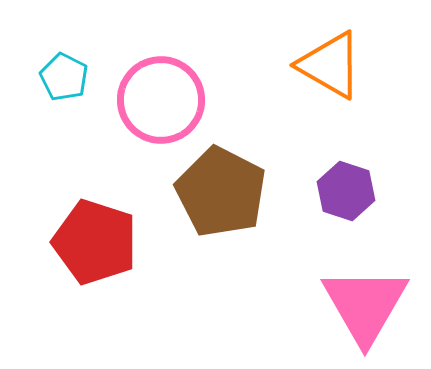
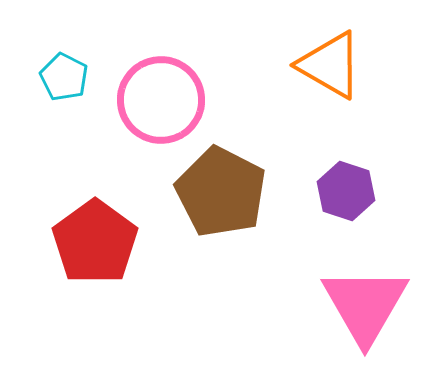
red pentagon: rotated 18 degrees clockwise
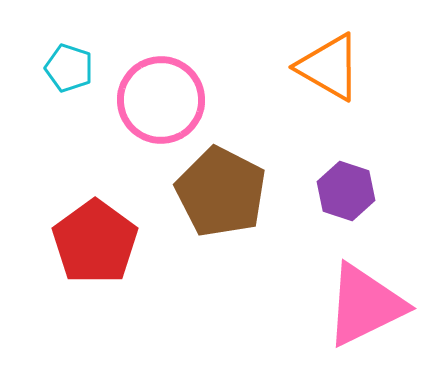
orange triangle: moved 1 px left, 2 px down
cyan pentagon: moved 5 px right, 9 px up; rotated 9 degrees counterclockwise
pink triangle: rotated 34 degrees clockwise
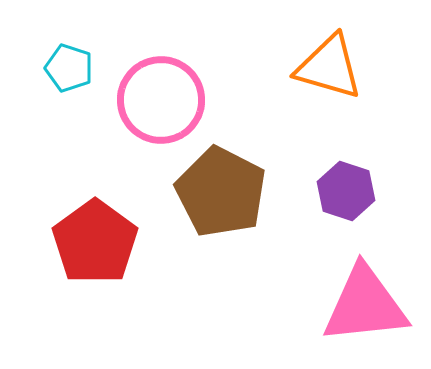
orange triangle: rotated 14 degrees counterclockwise
pink triangle: rotated 20 degrees clockwise
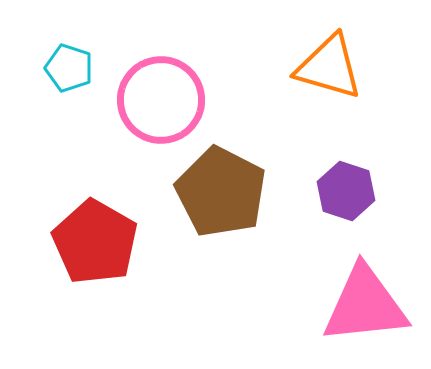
red pentagon: rotated 6 degrees counterclockwise
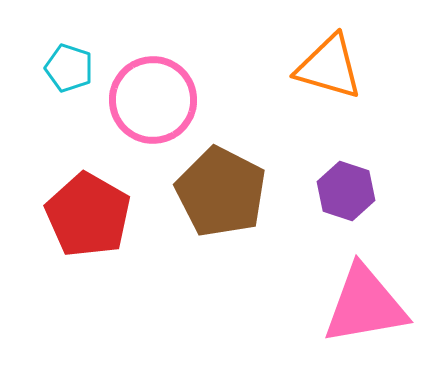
pink circle: moved 8 px left
red pentagon: moved 7 px left, 27 px up
pink triangle: rotated 4 degrees counterclockwise
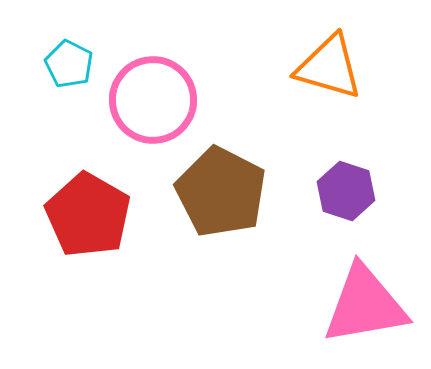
cyan pentagon: moved 4 px up; rotated 9 degrees clockwise
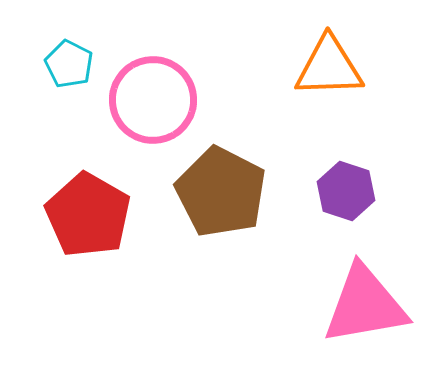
orange triangle: rotated 18 degrees counterclockwise
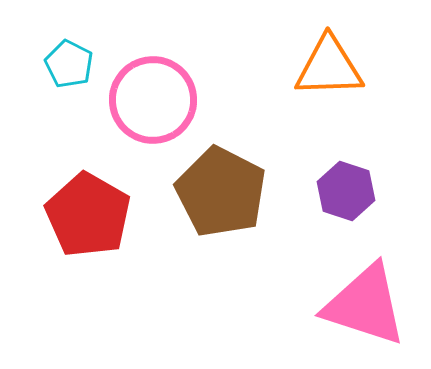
pink triangle: rotated 28 degrees clockwise
